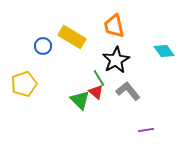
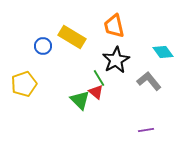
cyan diamond: moved 1 px left, 1 px down
gray L-shape: moved 21 px right, 10 px up
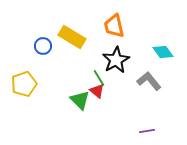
red triangle: moved 1 px right, 1 px up
purple line: moved 1 px right, 1 px down
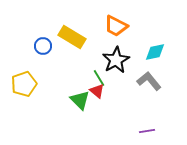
orange trapezoid: moved 2 px right; rotated 50 degrees counterclockwise
cyan diamond: moved 8 px left; rotated 65 degrees counterclockwise
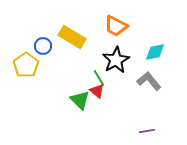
yellow pentagon: moved 2 px right, 19 px up; rotated 15 degrees counterclockwise
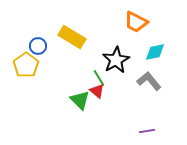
orange trapezoid: moved 20 px right, 4 px up
blue circle: moved 5 px left
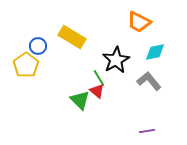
orange trapezoid: moved 3 px right
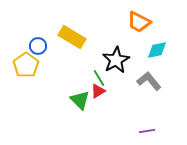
cyan diamond: moved 2 px right, 2 px up
red triangle: moved 1 px right; rotated 49 degrees clockwise
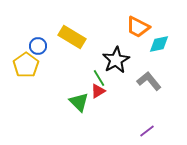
orange trapezoid: moved 1 px left, 5 px down
cyan diamond: moved 2 px right, 6 px up
green triangle: moved 1 px left, 2 px down
purple line: rotated 28 degrees counterclockwise
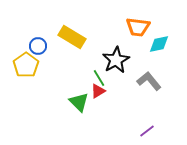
orange trapezoid: rotated 20 degrees counterclockwise
